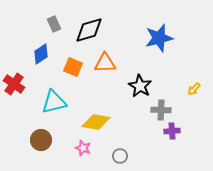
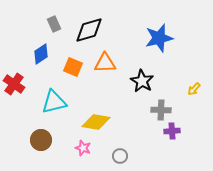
black star: moved 2 px right, 5 px up
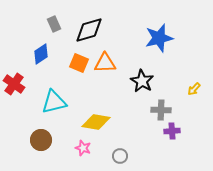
orange square: moved 6 px right, 4 px up
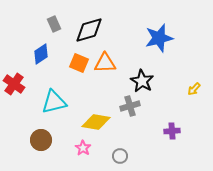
gray cross: moved 31 px left, 4 px up; rotated 18 degrees counterclockwise
pink star: rotated 14 degrees clockwise
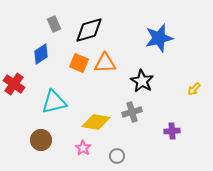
gray cross: moved 2 px right, 6 px down
gray circle: moved 3 px left
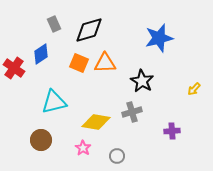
red cross: moved 16 px up
